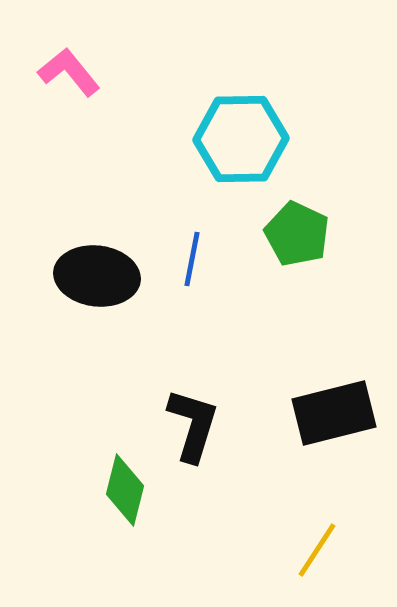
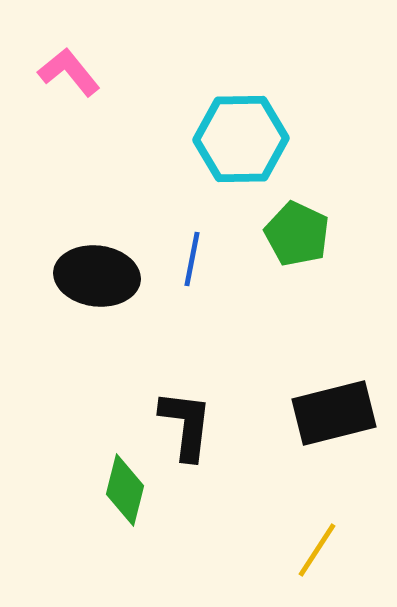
black L-shape: moved 7 px left; rotated 10 degrees counterclockwise
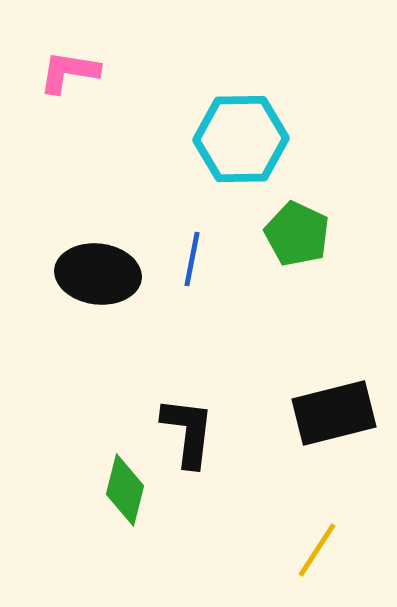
pink L-shape: rotated 42 degrees counterclockwise
black ellipse: moved 1 px right, 2 px up
black L-shape: moved 2 px right, 7 px down
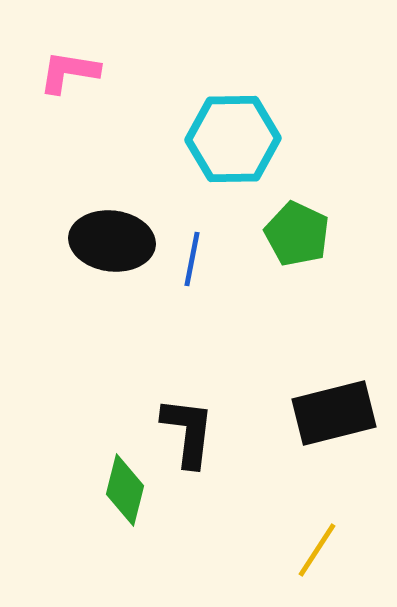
cyan hexagon: moved 8 px left
black ellipse: moved 14 px right, 33 px up
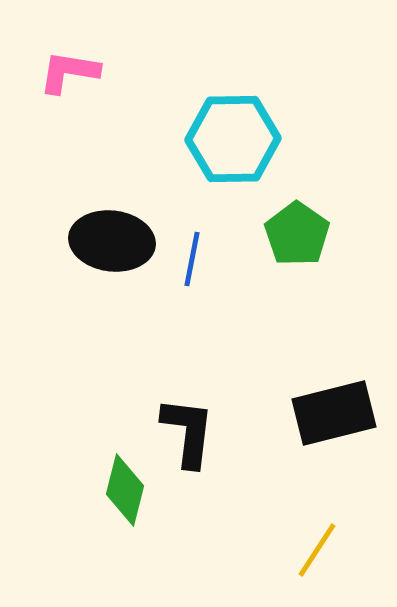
green pentagon: rotated 10 degrees clockwise
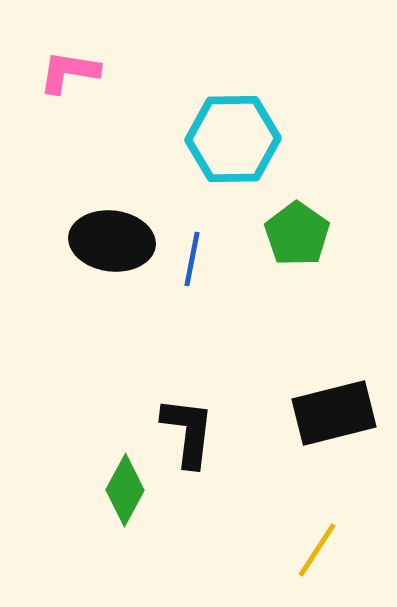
green diamond: rotated 14 degrees clockwise
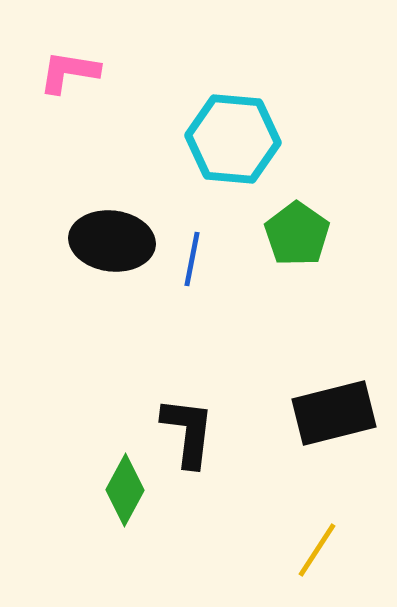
cyan hexagon: rotated 6 degrees clockwise
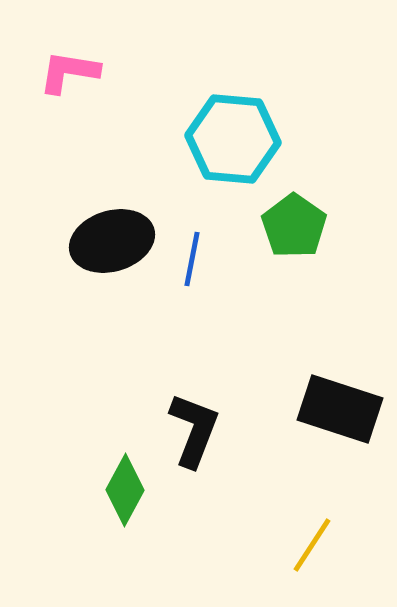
green pentagon: moved 3 px left, 8 px up
black ellipse: rotated 24 degrees counterclockwise
black rectangle: moved 6 px right, 4 px up; rotated 32 degrees clockwise
black L-shape: moved 6 px right, 2 px up; rotated 14 degrees clockwise
yellow line: moved 5 px left, 5 px up
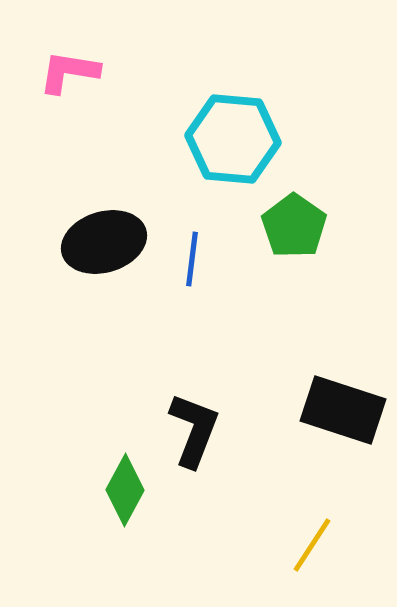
black ellipse: moved 8 px left, 1 px down
blue line: rotated 4 degrees counterclockwise
black rectangle: moved 3 px right, 1 px down
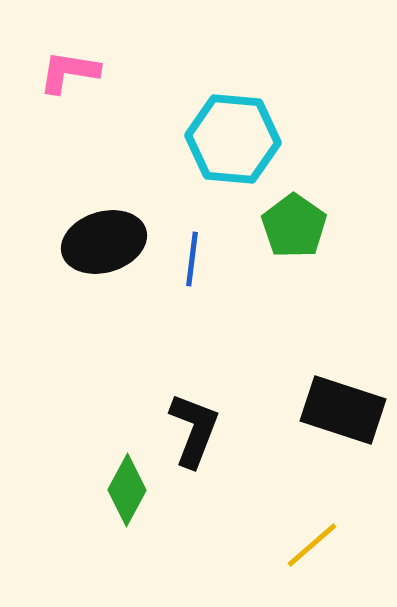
green diamond: moved 2 px right
yellow line: rotated 16 degrees clockwise
